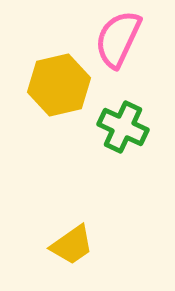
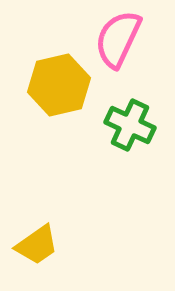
green cross: moved 7 px right, 2 px up
yellow trapezoid: moved 35 px left
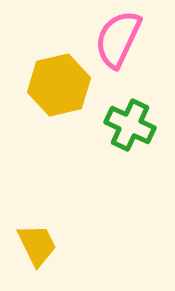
yellow trapezoid: rotated 81 degrees counterclockwise
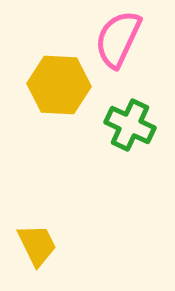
yellow hexagon: rotated 16 degrees clockwise
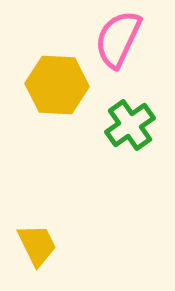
yellow hexagon: moved 2 px left
green cross: rotated 30 degrees clockwise
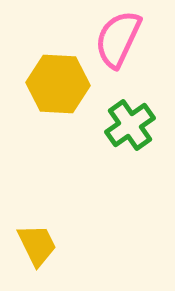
yellow hexagon: moved 1 px right, 1 px up
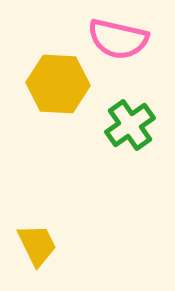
pink semicircle: rotated 102 degrees counterclockwise
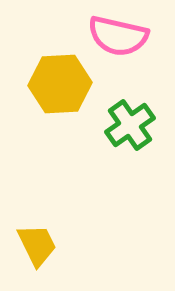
pink semicircle: moved 3 px up
yellow hexagon: moved 2 px right; rotated 6 degrees counterclockwise
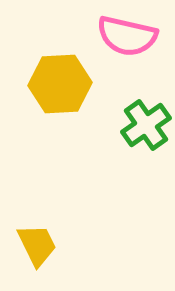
pink semicircle: moved 9 px right
green cross: moved 16 px right
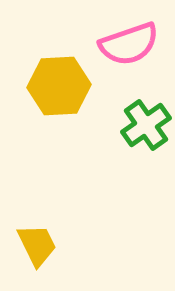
pink semicircle: moved 2 px right, 8 px down; rotated 32 degrees counterclockwise
yellow hexagon: moved 1 px left, 2 px down
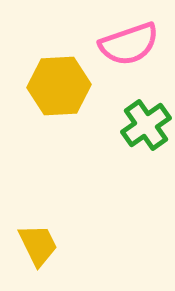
yellow trapezoid: moved 1 px right
